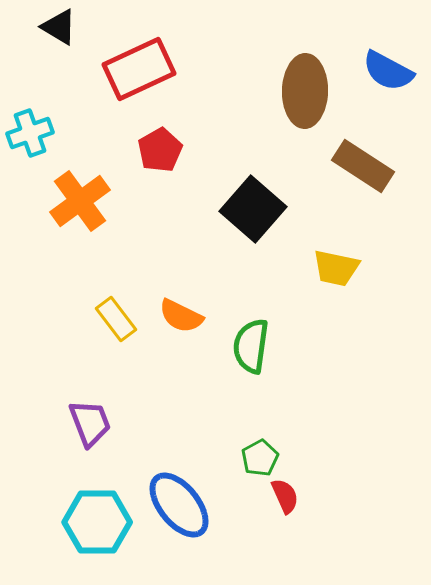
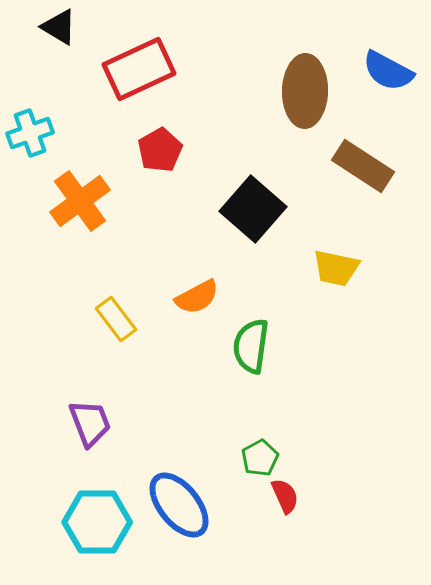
orange semicircle: moved 16 px right, 19 px up; rotated 54 degrees counterclockwise
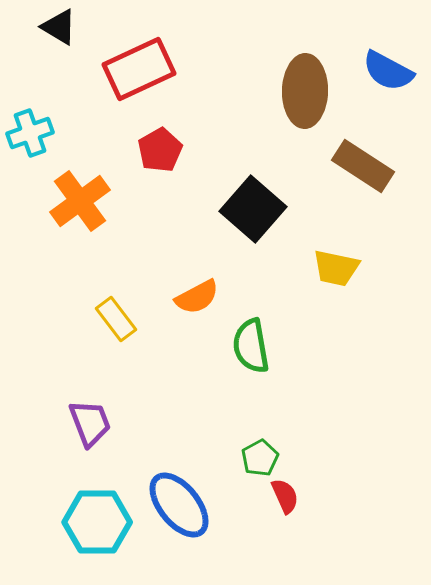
green semicircle: rotated 18 degrees counterclockwise
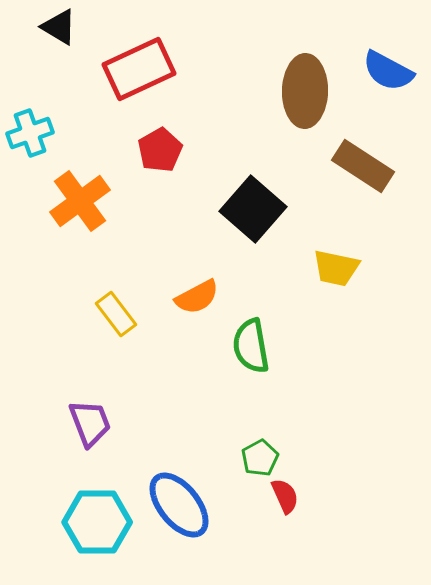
yellow rectangle: moved 5 px up
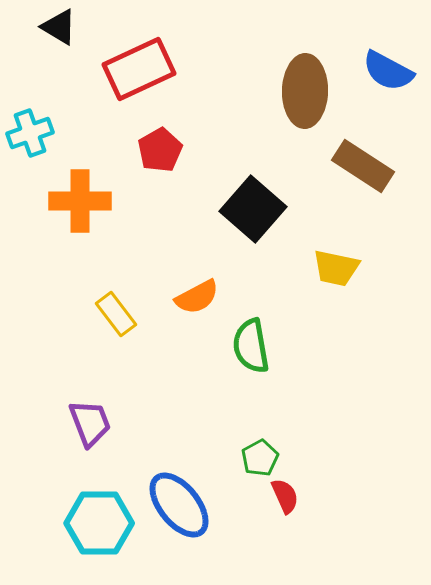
orange cross: rotated 36 degrees clockwise
cyan hexagon: moved 2 px right, 1 px down
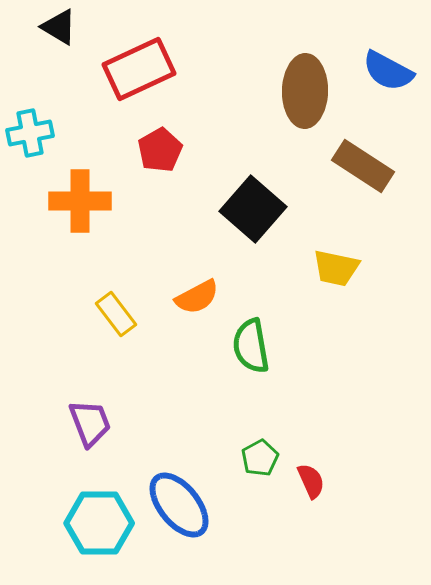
cyan cross: rotated 9 degrees clockwise
red semicircle: moved 26 px right, 15 px up
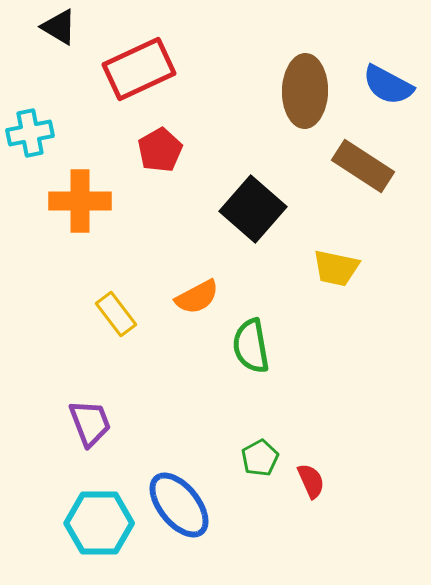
blue semicircle: moved 14 px down
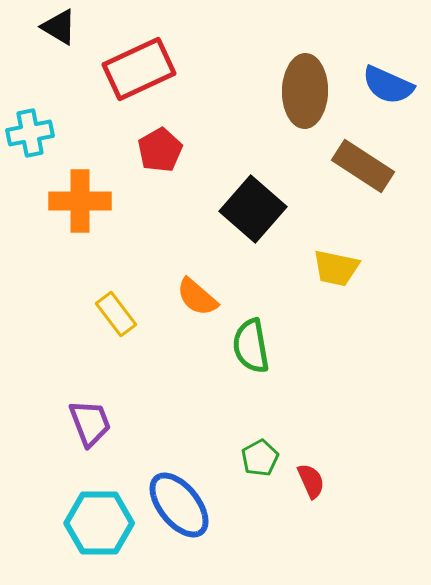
blue semicircle: rotated 4 degrees counterclockwise
orange semicircle: rotated 69 degrees clockwise
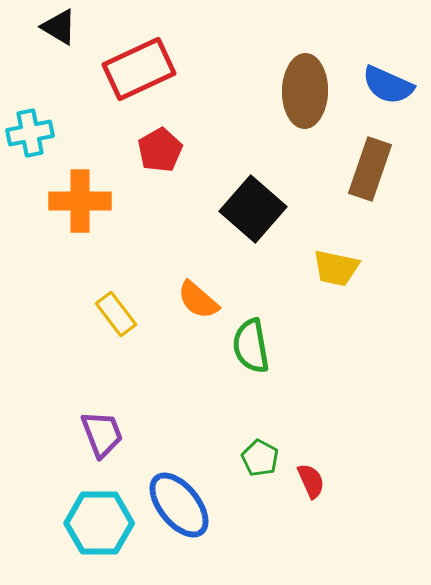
brown rectangle: moved 7 px right, 3 px down; rotated 76 degrees clockwise
orange semicircle: moved 1 px right, 3 px down
purple trapezoid: moved 12 px right, 11 px down
green pentagon: rotated 15 degrees counterclockwise
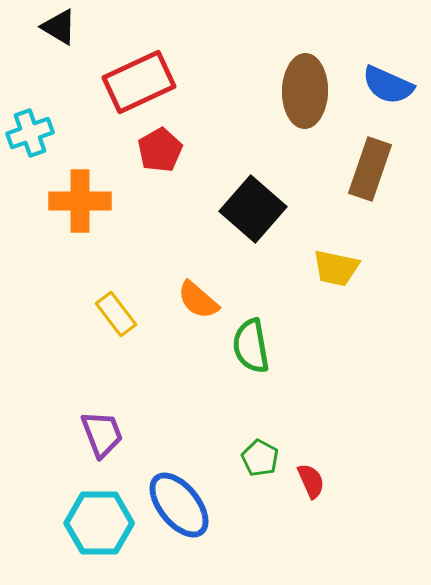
red rectangle: moved 13 px down
cyan cross: rotated 9 degrees counterclockwise
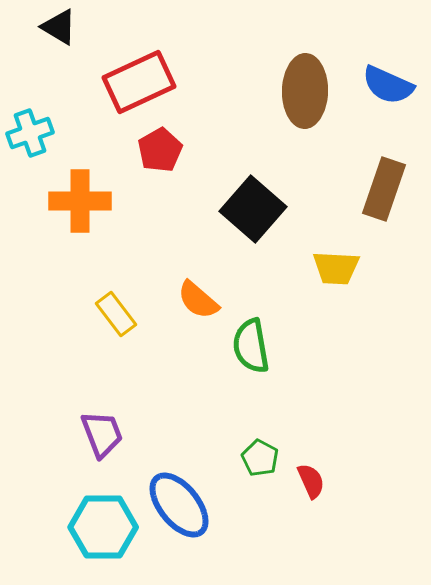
brown rectangle: moved 14 px right, 20 px down
yellow trapezoid: rotated 9 degrees counterclockwise
cyan hexagon: moved 4 px right, 4 px down
